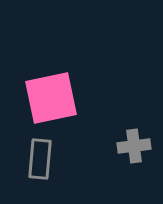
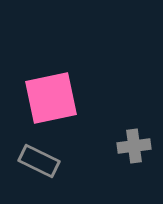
gray rectangle: moved 1 px left, 2 px down; rotated 69 degrees counterclockwise
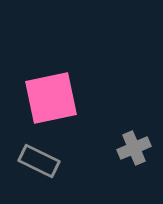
gray cross: moved 2 px down; rotated 16 degrees counterclockwise
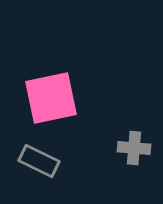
gray cross: rotated 28 degrees clockwise
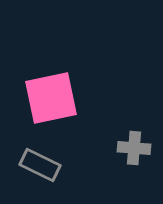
gray rectangle: moved 1 px right, 4 px down
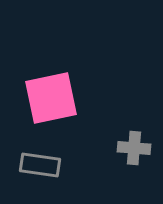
gray rectangle: rotated 18 degrees counterclockwise
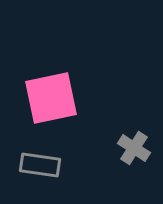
gray cross: rotated 28 degrees clockwise
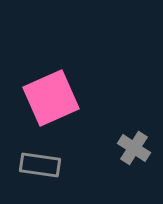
pink square: rotated 12 degrees counterclockwise
